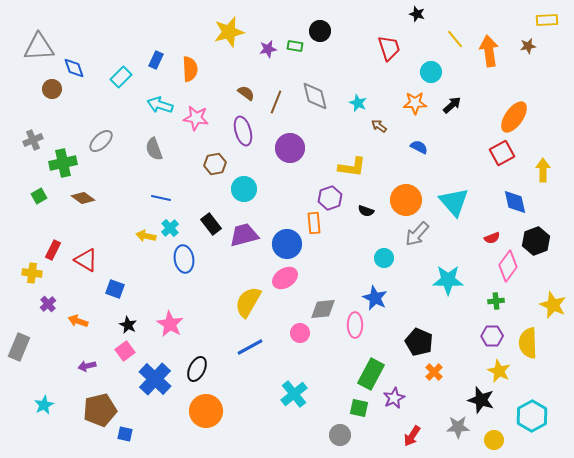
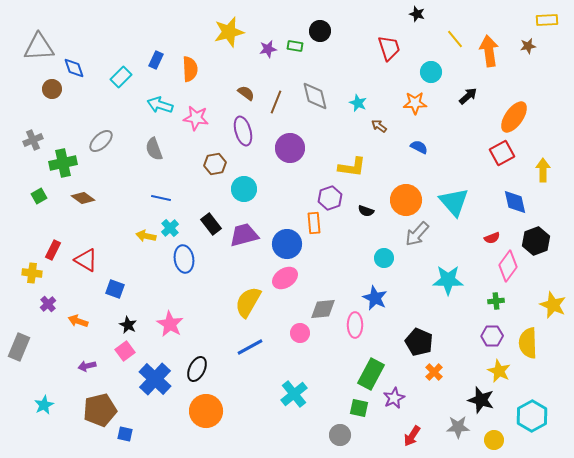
black arrow at (452, 105): moved 16 px right, 9 px up
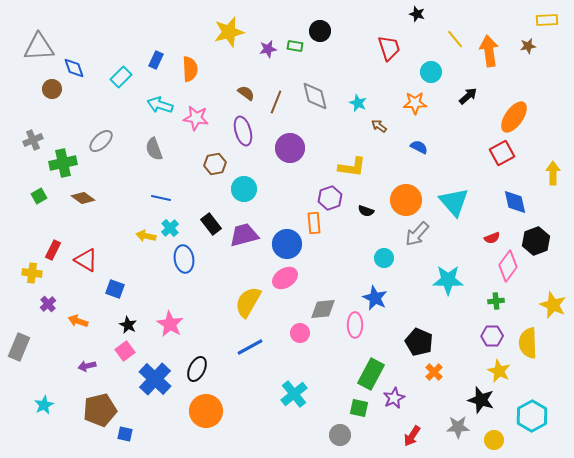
yellow arrow at (543, 170): moved 10 px right, 3 px down
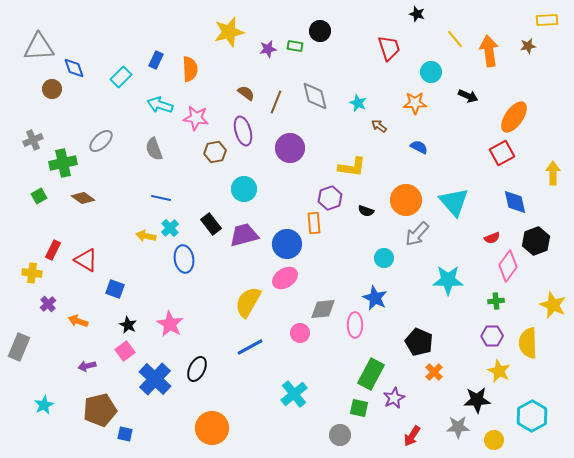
black arrow at (468, 96): rotated 66 degrees clockwise
brown hexagon at (215, 164): moved 12 px up
black star at (481, 400): moved 4 px left; rotated 20 degrees counterclockwise
orange circle at (206, 411): moved 6 px right, 17 px down
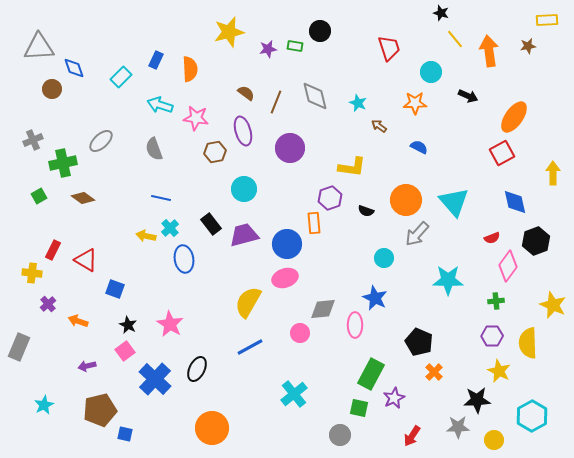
black star at (417, 14): moved 24 px right, 1 px up
pink ellipse at (285, 278): rotated 15 degrees clockwise
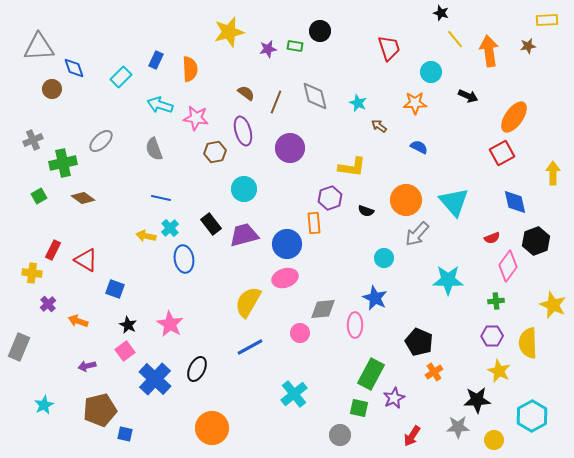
orange cross at (434, 372): rotated 12 degrees clockwise
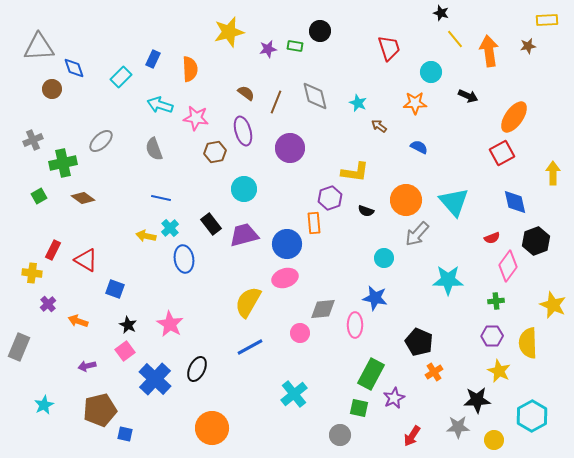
blue rectangle at (156, 60): moved 3 px left, 1 px up
yellow L-shape at (352, 167): moved 3 px right, 5 px down
blue star at (375, 298): rotated 15 degrees counterclockwise
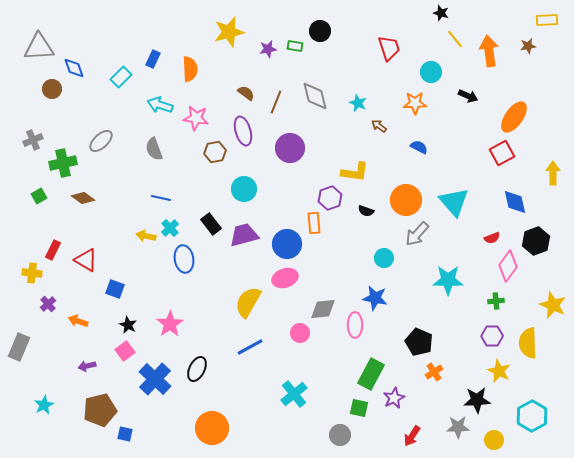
pink star at (170, 324): rotated 8 degrees clockwise
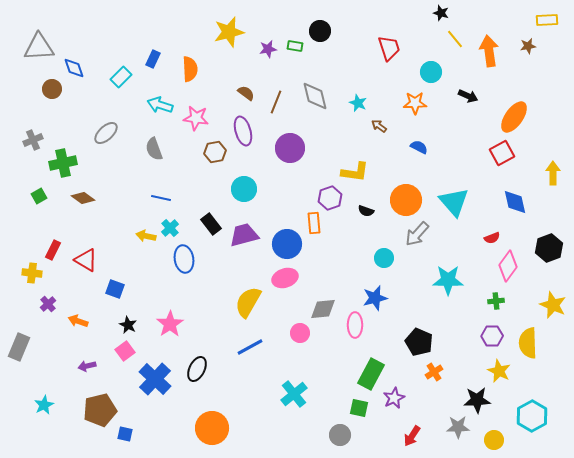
gray ellipse at (101, 141): moved 5 px right, 8 px up
black hexagon at (536, 241): moved 13 px right, 7 px down
blue star at (375, 298): rotated 25 degrees counterclockwise
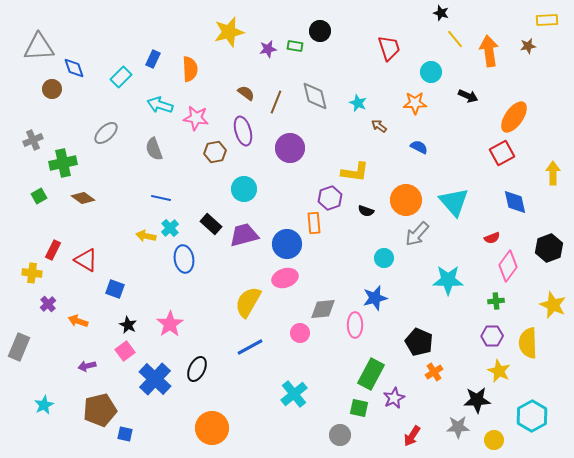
black rectangle at (211, 224): rotated 10 degrees counterclockwise
